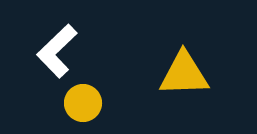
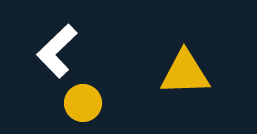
yellow triangle: moved 1 px right, 1 px up
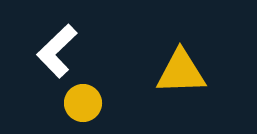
yellow triangle: moved 4 px left, 1 px up
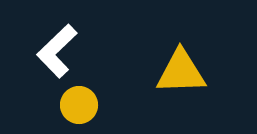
yellow circle: moved 4 px left, 2 px down
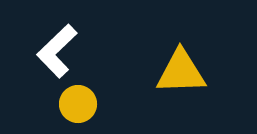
yellow circle: moved 1 px left, 1 px up
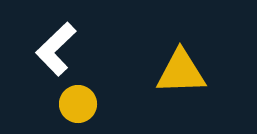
white L-shape: moved 1 px left, 2 px up
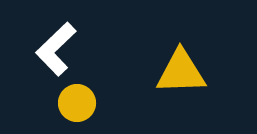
yellow circle: moved 1 px left, 1 px up
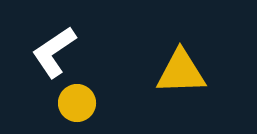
white L-shape: moved 2 px left, 3 px down; rotated 10 degrees clockwise
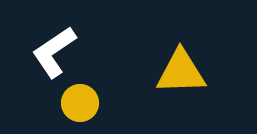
yellow circle: moved 3 px right
